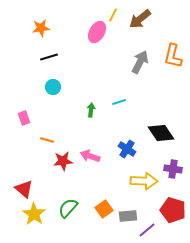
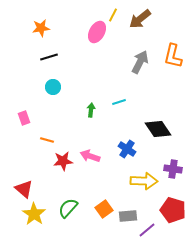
black diamond: moved 3 px left, 4 px up
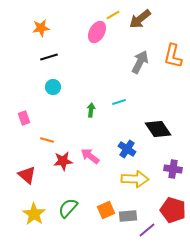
yellow line: rotated 32 degrees clockwise
pink arrow: rotated 18 degrees clockwise
yellow arrow: moved 9 px left, 2 px up
red triangle: moved 3 px right, 14 px up
orange square: moved 2 px right, 1 px down; rotated 12 degrees clockwise
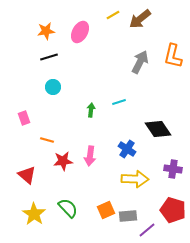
orange star: moved 5 px right, 3 px down
pink ellipse: moved 17 px left
pink arrow: rotated 120 degrees counterclockwise
green semicircle: rotated 95 degrees clockwise
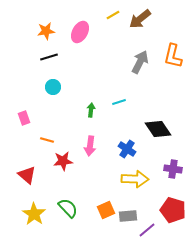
pink arrow: moved 10 px up
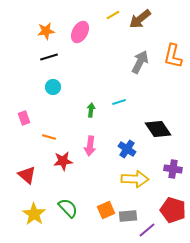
orange line: moved 2 px right, 3 px up
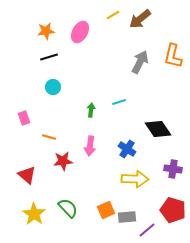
gray rectangle: moved 1 px left, 1 px down
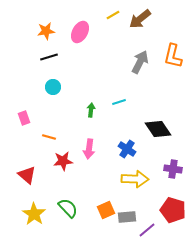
pink arrow: moved 1 px left, 3 px down
